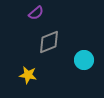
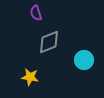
purple semicircle: rotated 112 degrees clockwise
yellow star: moved 2 px right, 2 px down
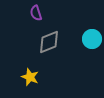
cyan circle: moved 8 px right, 21 px up
yellow star: rotated 12 degrees clockwise
